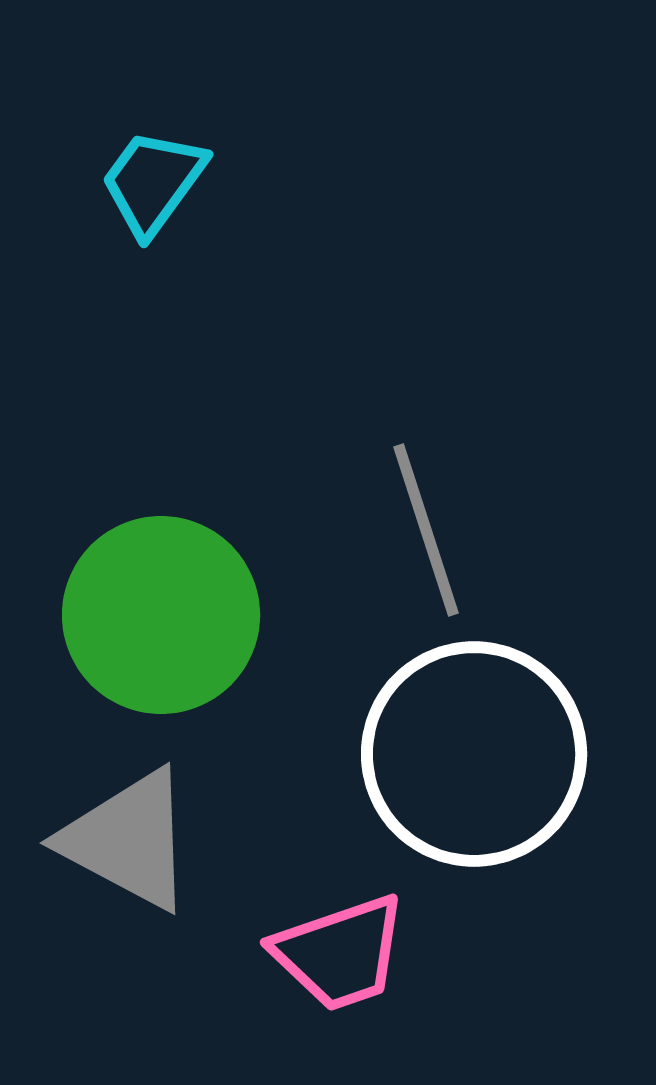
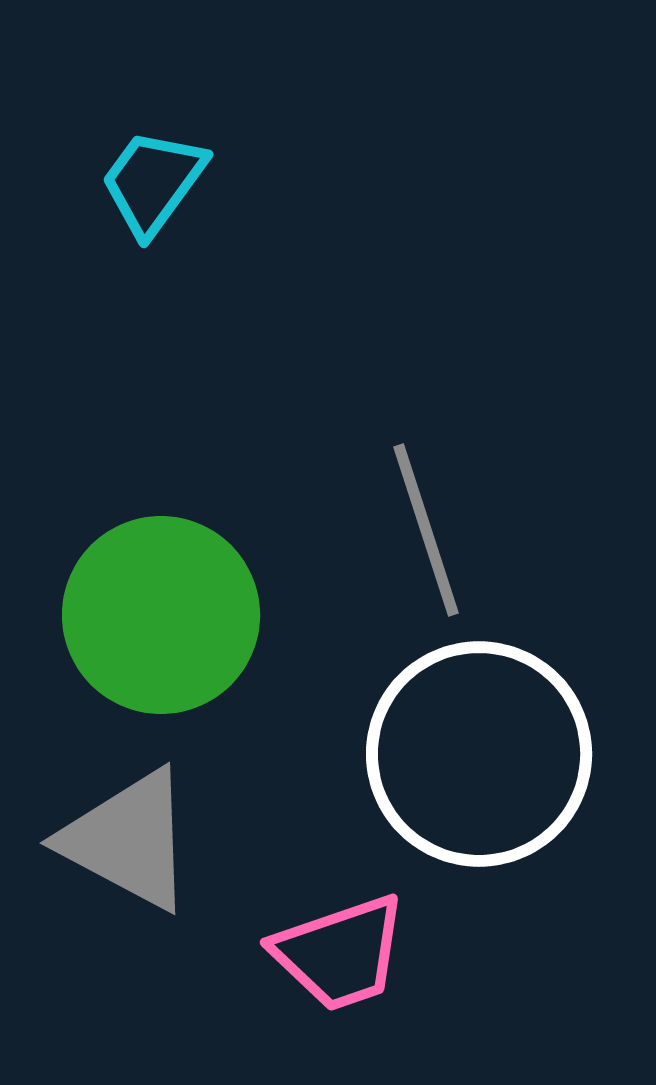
white circle: moved 5 px right
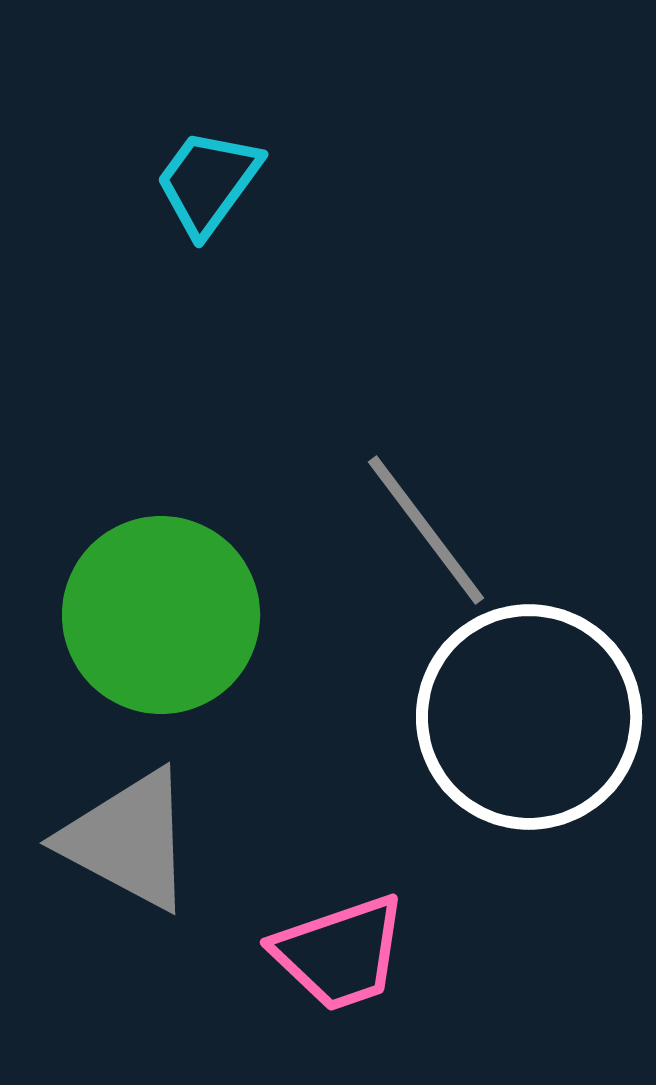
cyan trapezoid: moved 55 px right
gray line: rotated 19 degrees counterclockwise
white circle: moved 50 px right, 37 px up
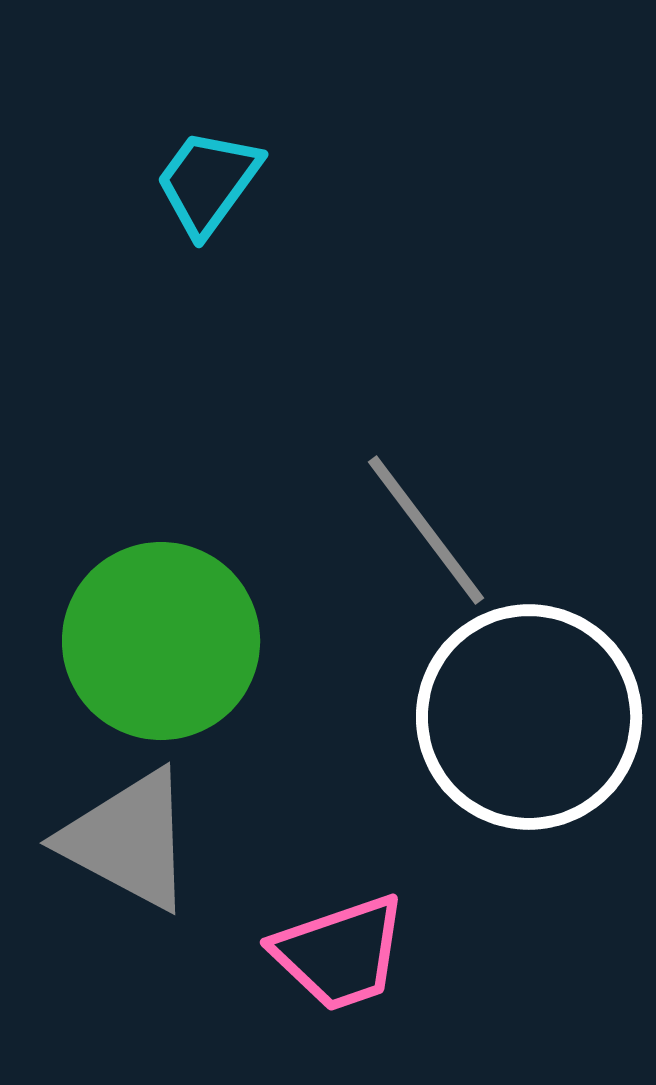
green circle: moved 26 px down
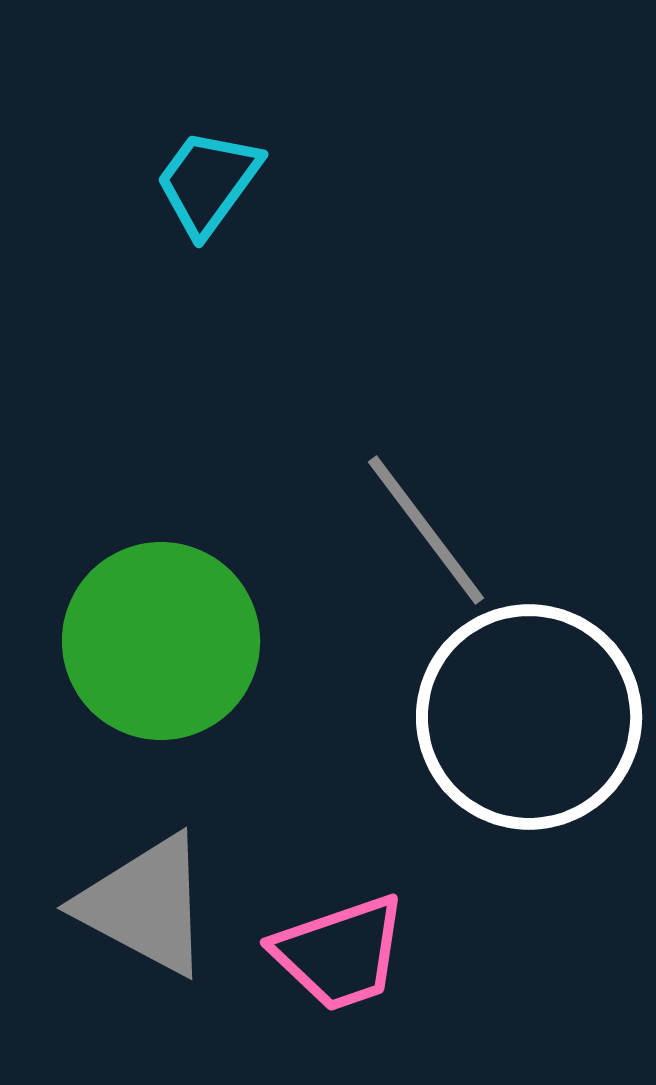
gray triangle: moved 17 px right, 65 px down
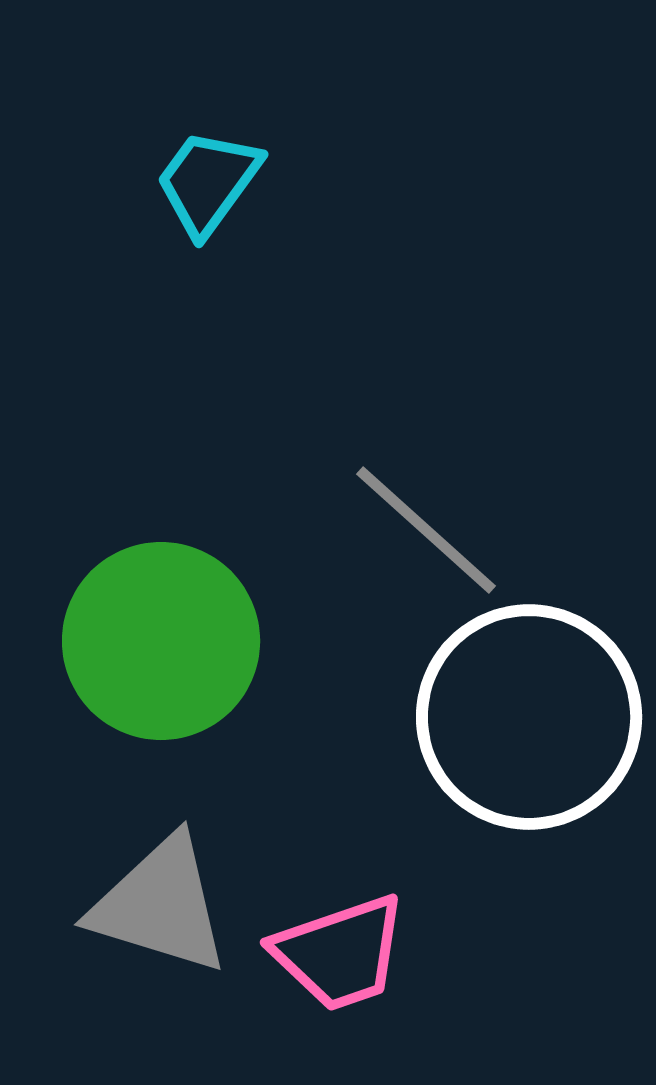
gray line: rotated 11 degrees counterclockwise
gray triangle: moved 15 px right; rotated 11 degrees counterclockwise
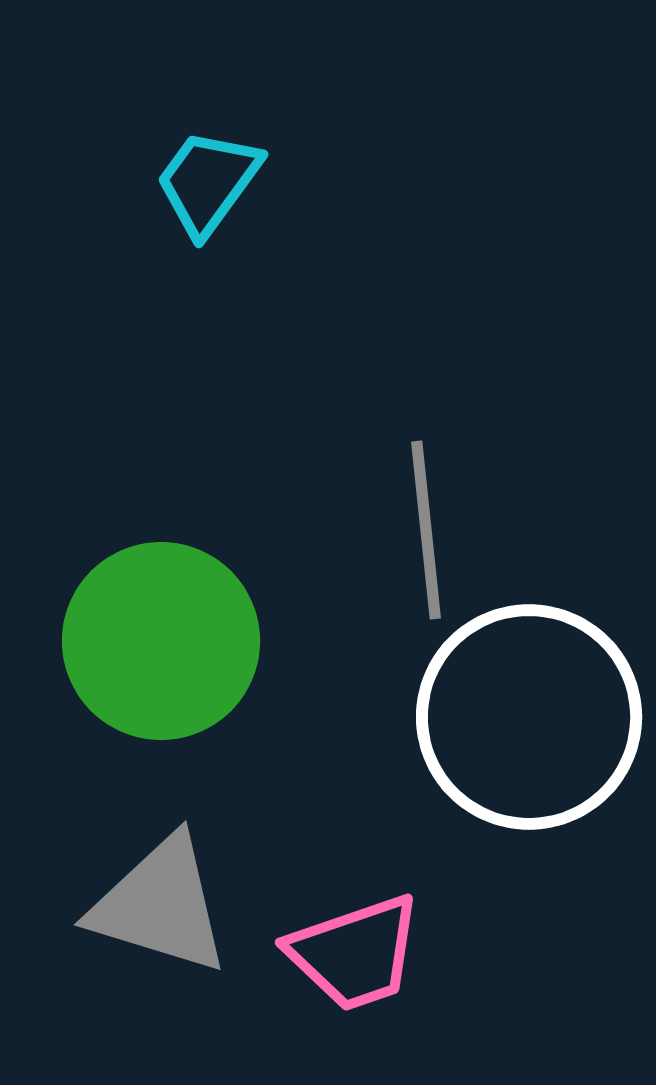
gray line: rotated 42 degrees clockwise
pink trapezoid: moved 15 px right
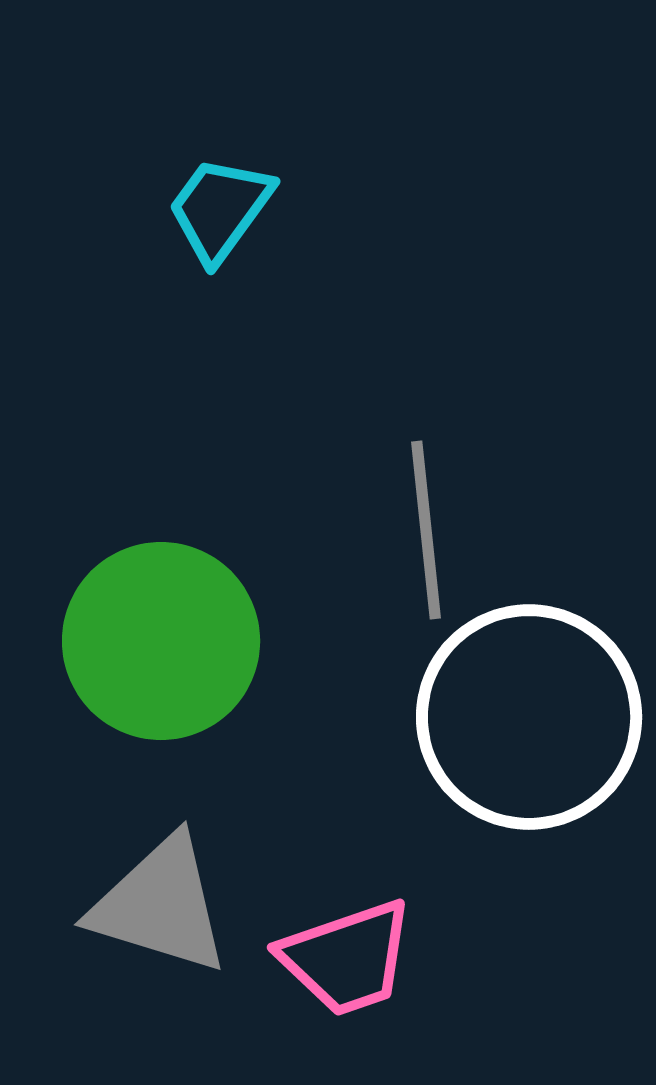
cyan trapezoid: moved 12 px right, 27 px down
pink trapezoid: moved 8 px left, 5 px down
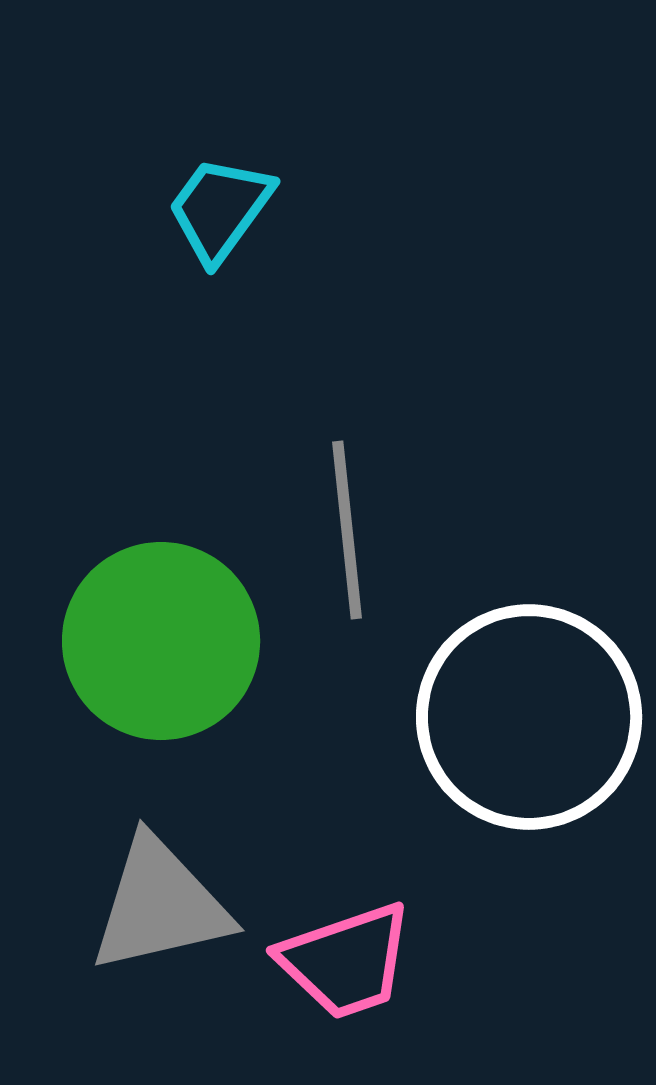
gray line: moved 79 px left
gray triangle: rotated 30 degrees counterclockwise
pink trapezoid: moved 1 px left, 3 px down
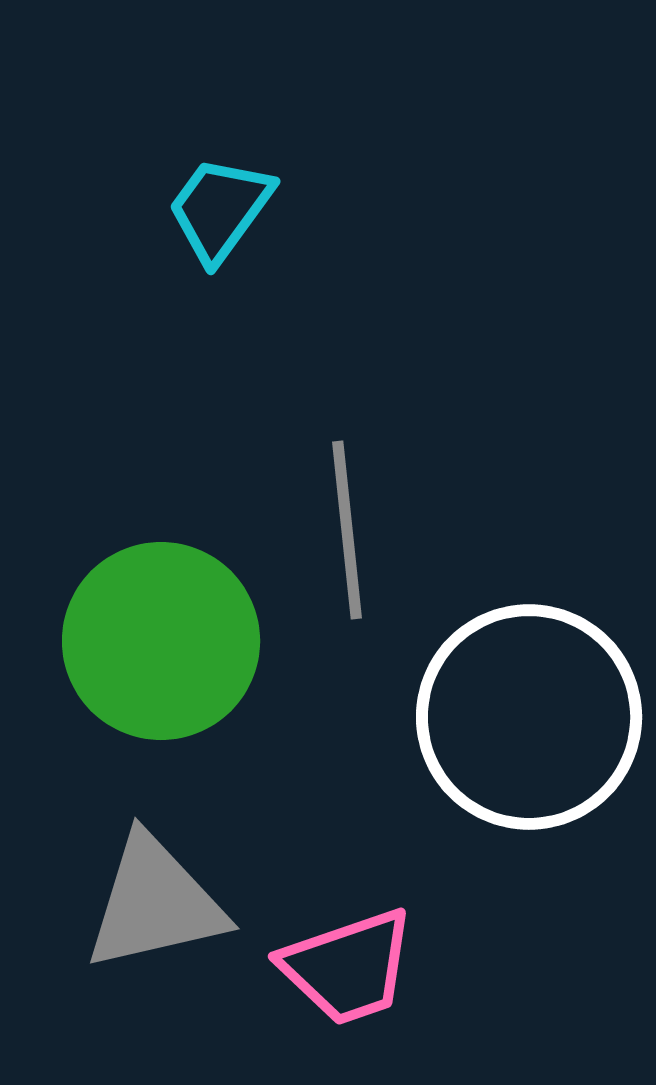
gray triangle: moved 5 px left, 2 px up
pink trapezoid: moved 2 px right, 6 px down
